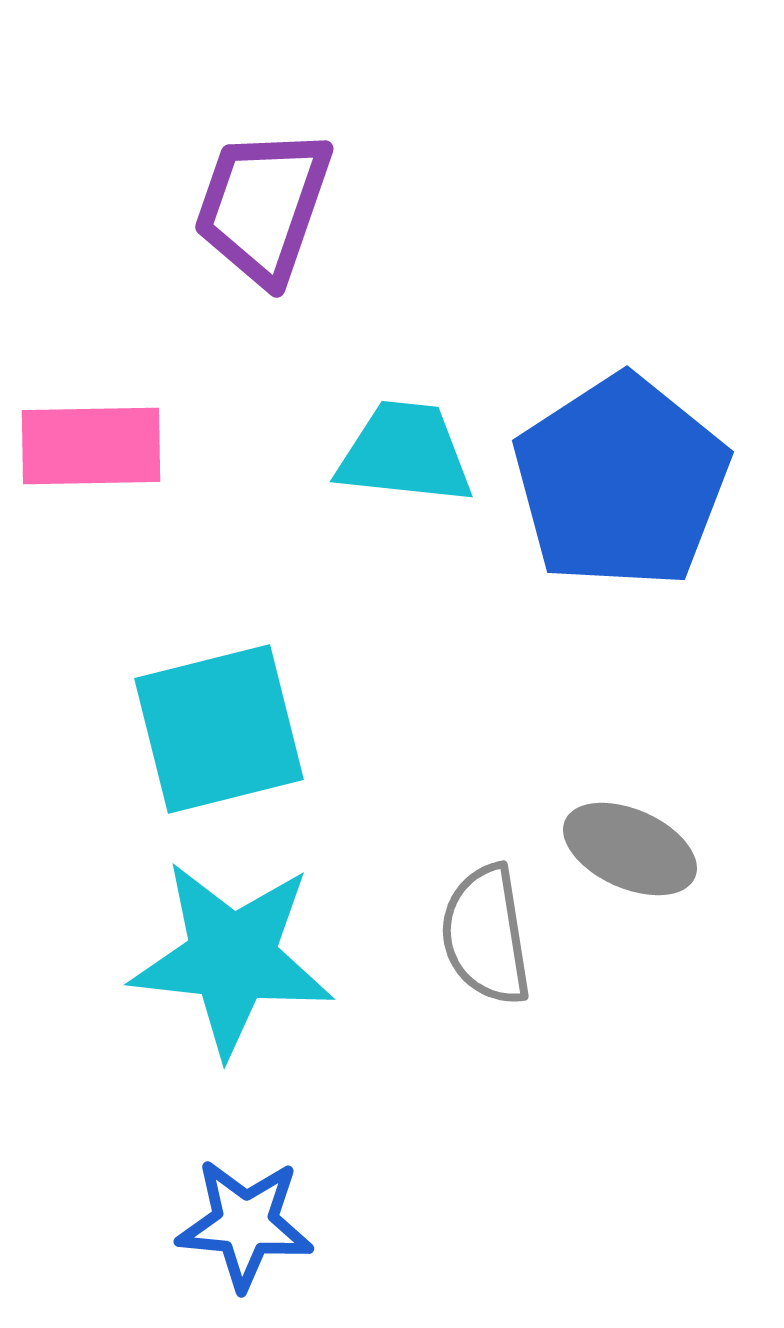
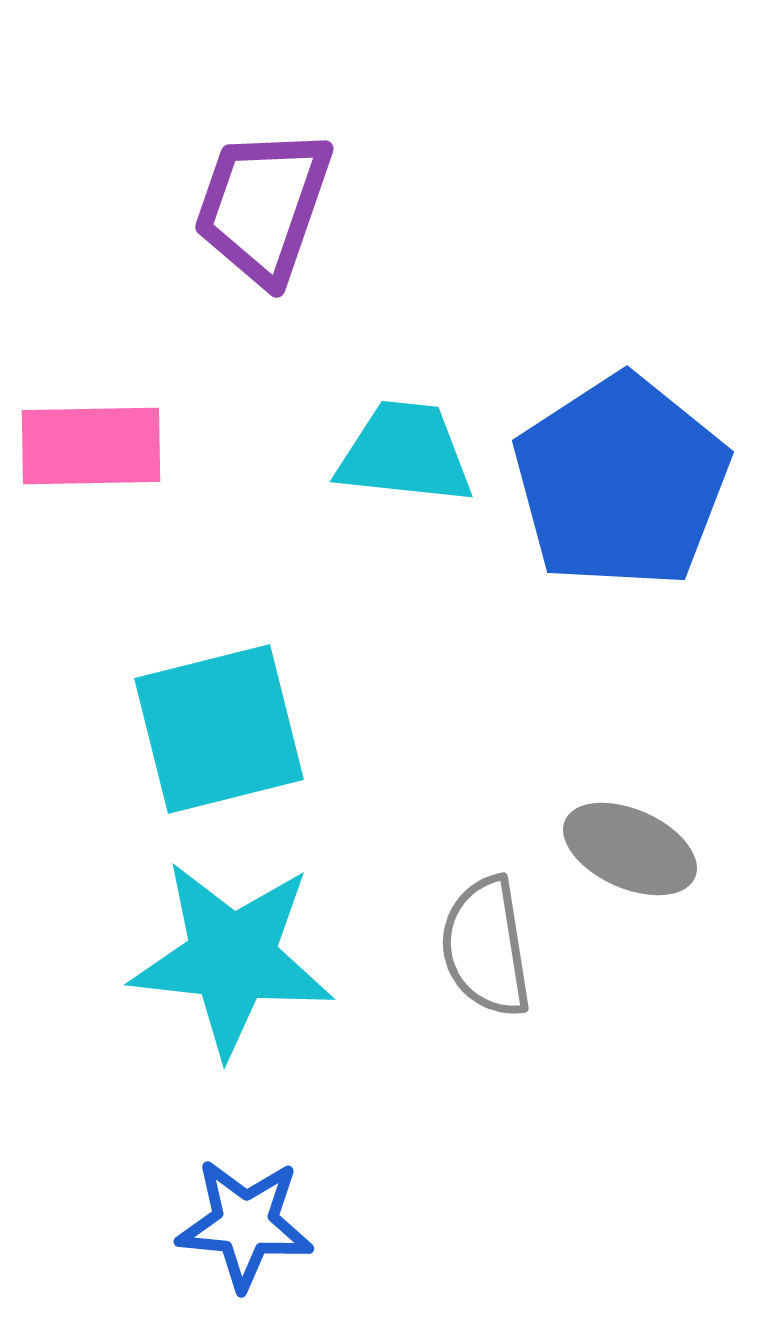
gray semicircle: moved 12 px down
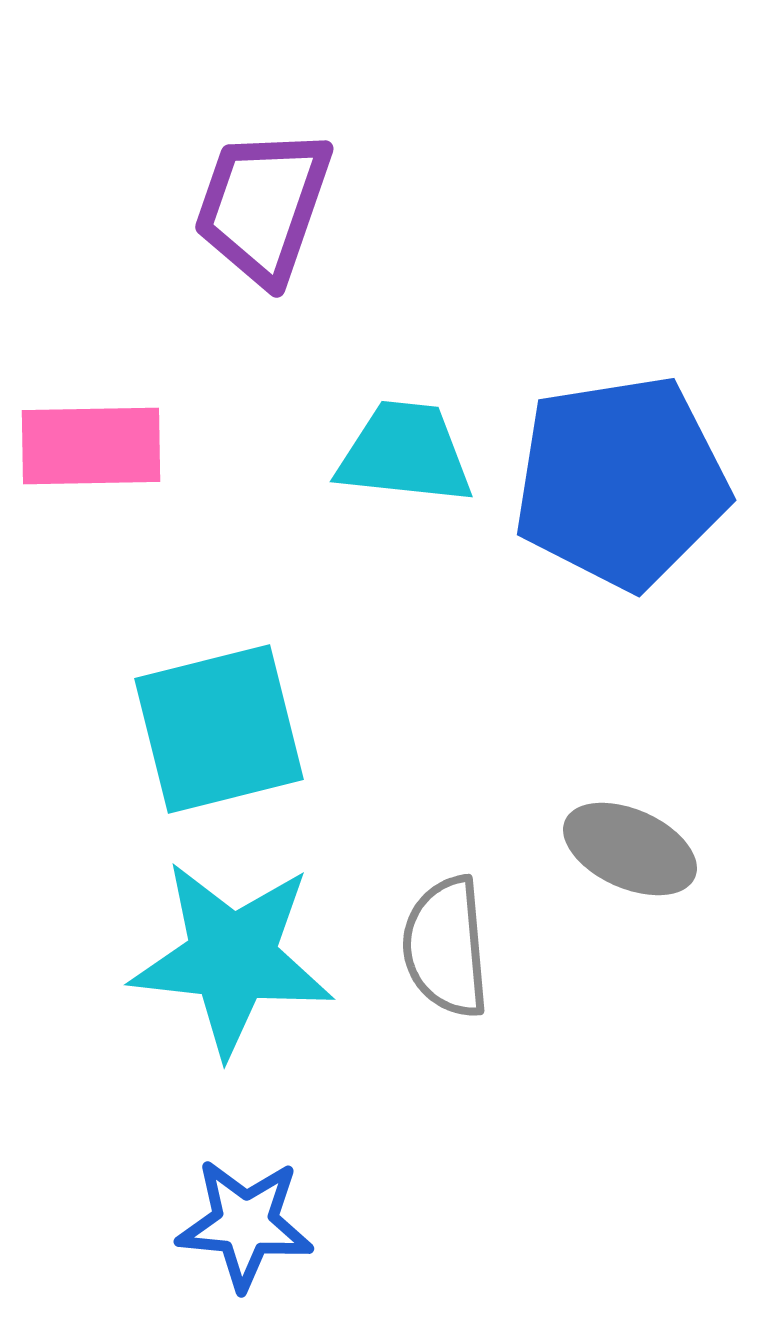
blue pentagon: rotated 24 degrees clockwise
gray semicircle: moved 40 px left; rotated 4 degrees clockwise
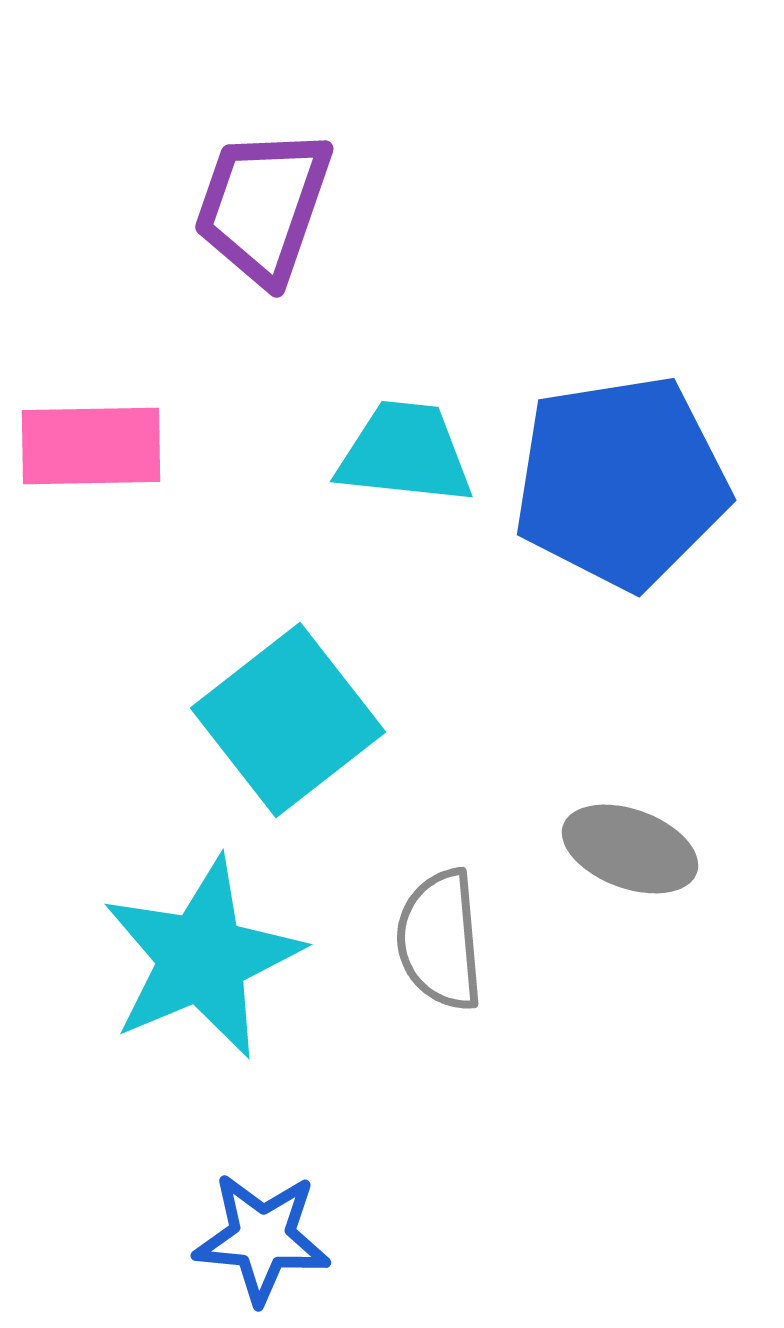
cyan square: moved 69 px right, 9 px up; rotated 24 degrees counterclockwise
gray ellipse: rotated 4 degrees counterclockwise
gray semicircle: moved 6 px left, 7 px up
cyan star: moved 30 px left; rotated 29 degrees counterclockwise
blue star: moved 17 px right, 14 px down
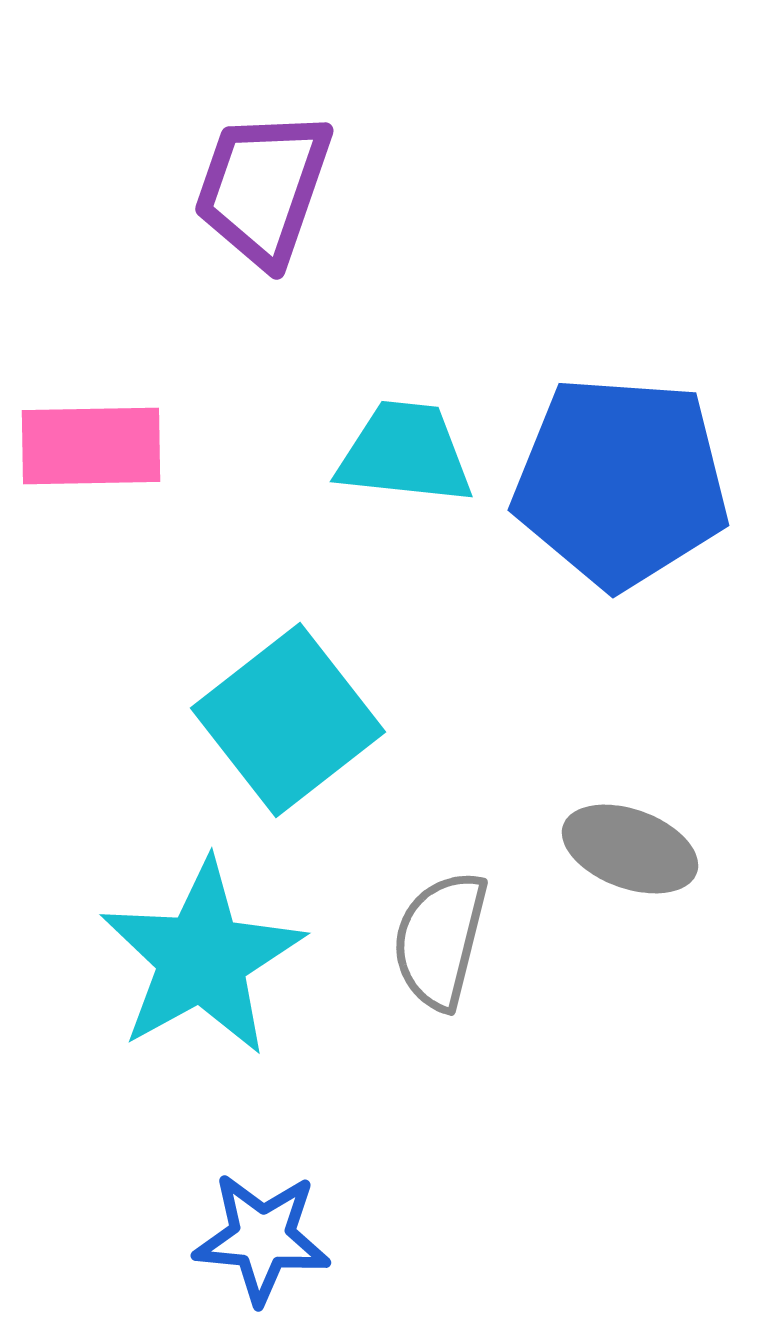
purple trapezoid: moved 18 px up
blue pentagon: rotated 13 degrees clockwise
gray semicircle: rotated 19 degrees clockwise
cyan star: rotated 6 degrees counterclockwise
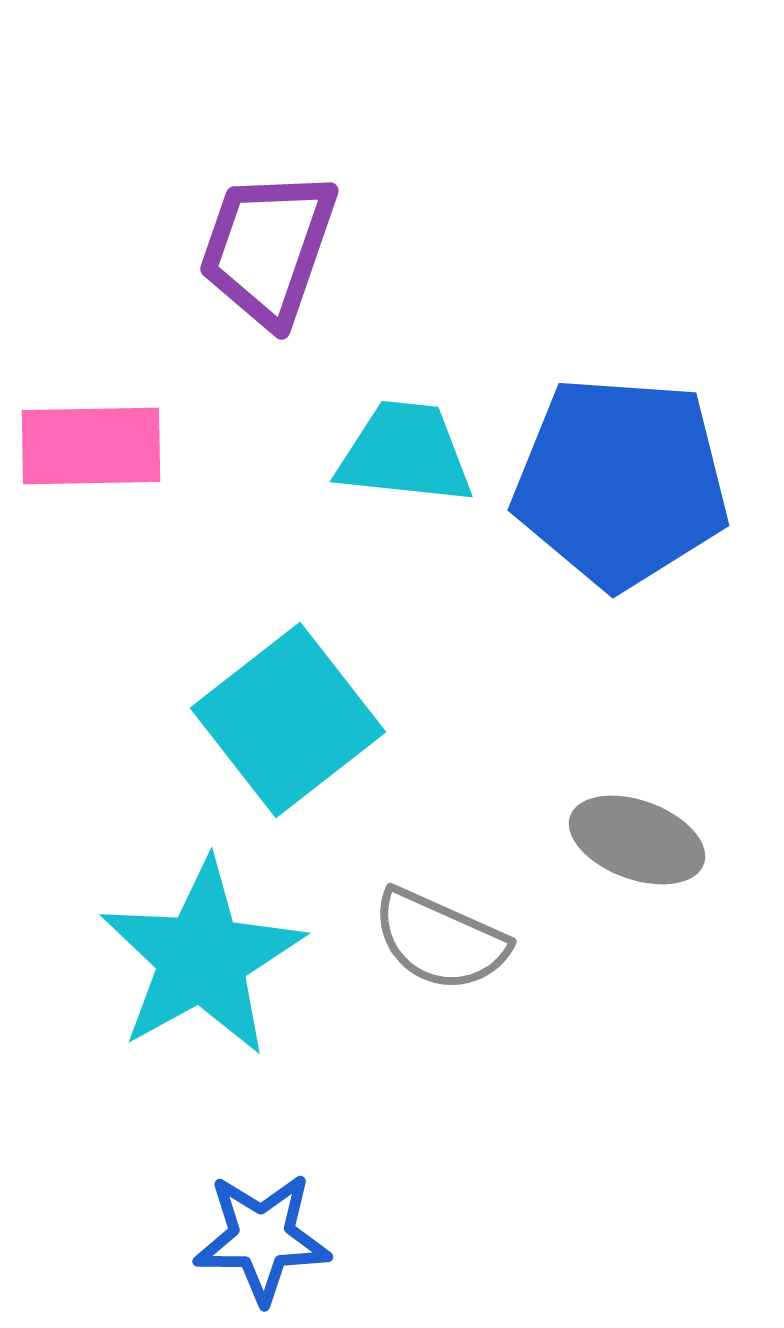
purple trapezoid: moved 5 px right, 60 px down
gray ellipse: moved 7 px right, 9 px up
gray semicircle: rotated 80 degrees counterclockwise
blue star: rotated 5 degrees counterclockwise
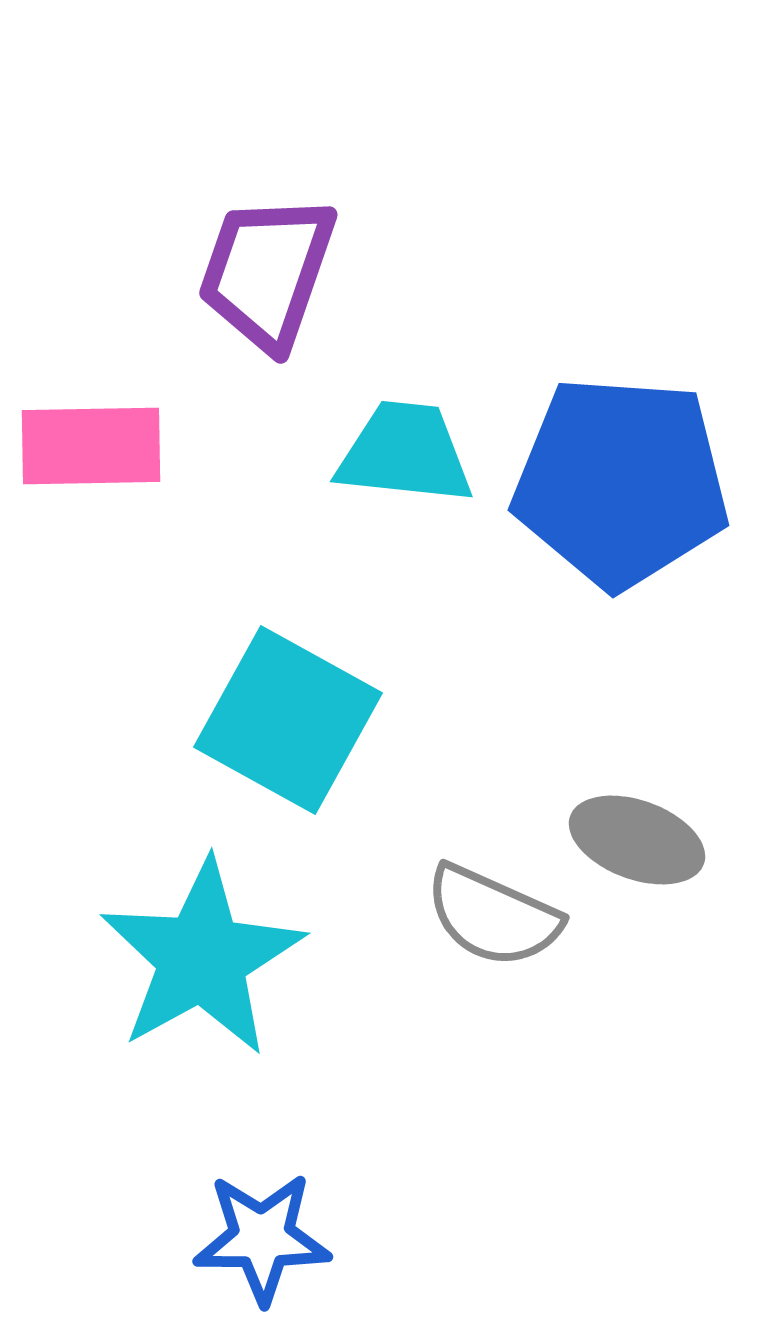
purple trapezoid: moved 1 px left, 24 px down
cyan square: rotated 23 degrees counterclockwise
gray semicircle: moved 53 px right, 24 px up
